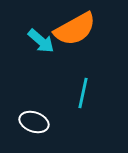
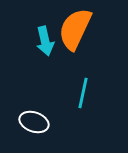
orange semicircle: rotated 144 degrees clockwise
cyan arrow: moved 4 px right; rotated 36 degrees clockwise
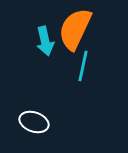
cyan line: moved 27 px up
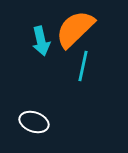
orange semicircle: rotated 21 degrees clockwise
cyan arrow: moved 4 px left
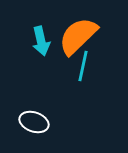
orange semicircle: moved 3 px right, 7 px down
